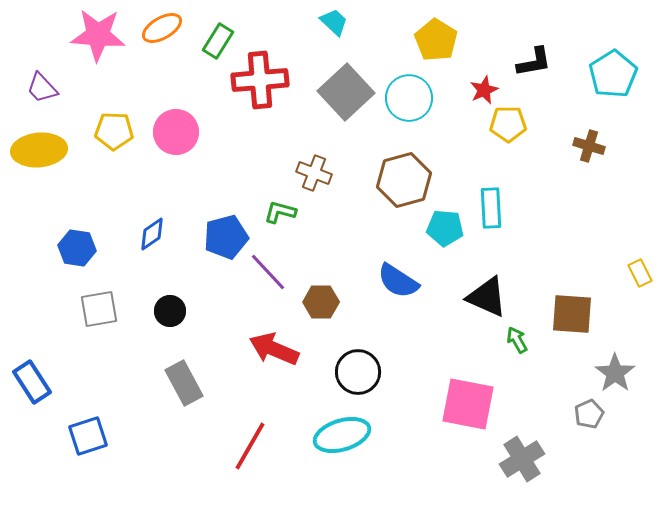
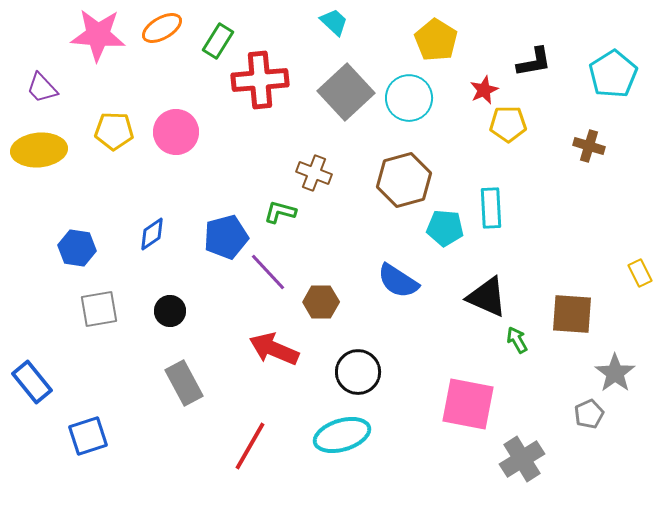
blue rectangle at (32, 382): rotated 6 degrees counterclockwise
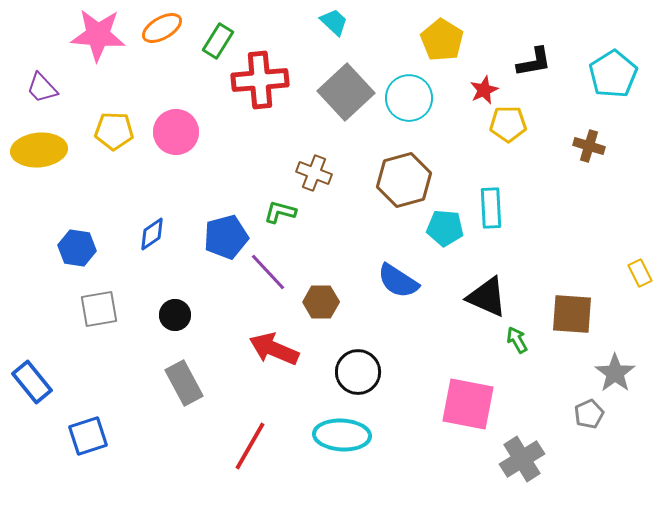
yellow pentagon at (436, 40): moved 6 px right
black circle at (170, 311): moved 5 px right, 4 px down
cyan ellipse at (342, 435): rotated 20 degrees clockwise
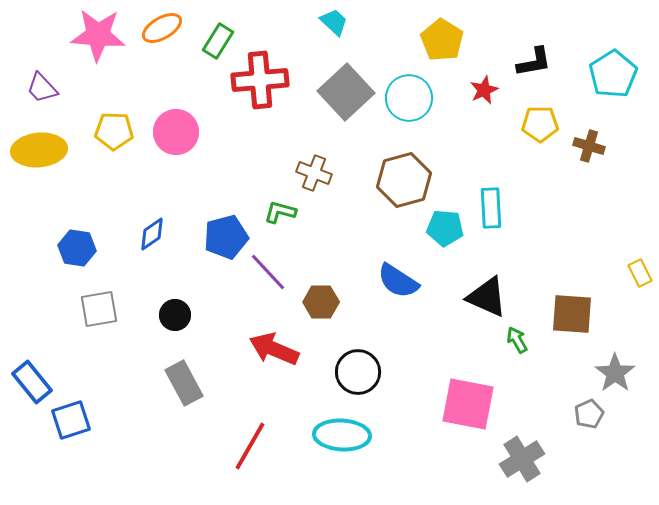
yellow pentagon at (508, 124): moved 32 px right
blue square at (88, 436): moved 17 px left, 16 px up
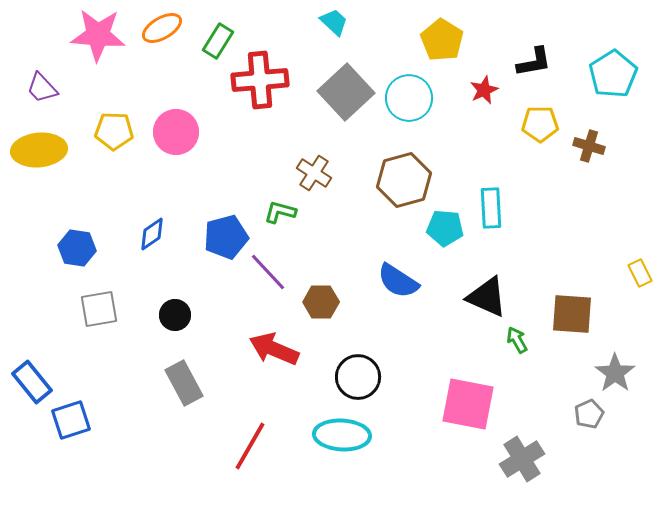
brown cross at (314, 173): rotated 12 degrees clockwise
black circle at (358, 372): moved 5 px down
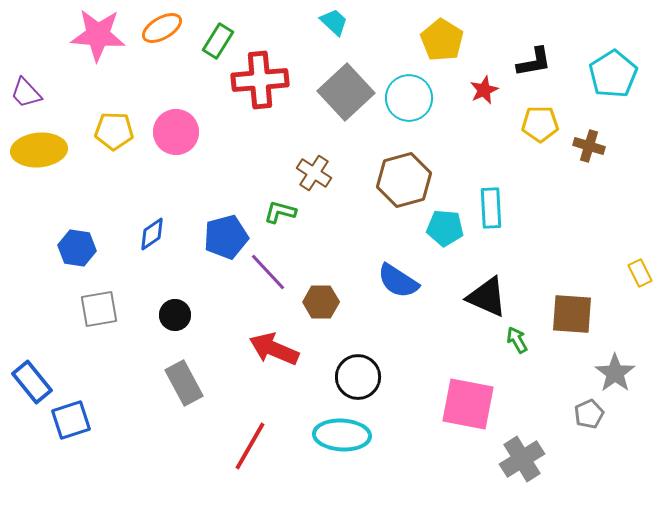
purple trapezoid at (42, 88): moved 16 px left, 5 px down
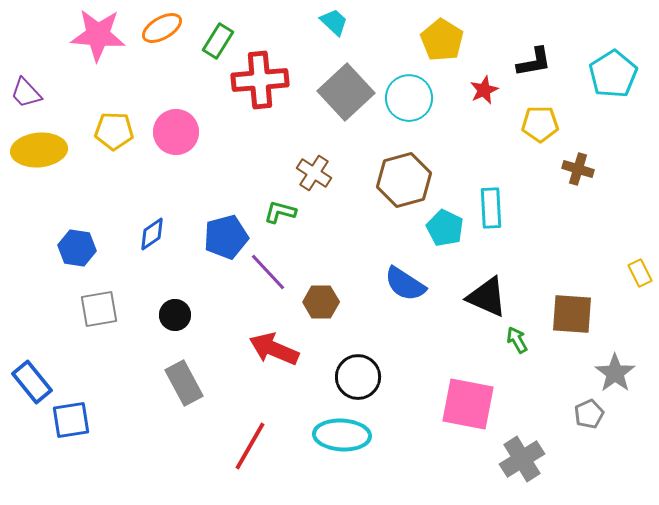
brown cross at (589, 146): moved 11 px left, 23 px down
cyan pentagon at (445, 228): rotated 21 degrees clockwise
blue semicircle at (398, 281): moved 7 px right, 3 px down
blue square at (71, 420): rotated 9 degrees clockwise
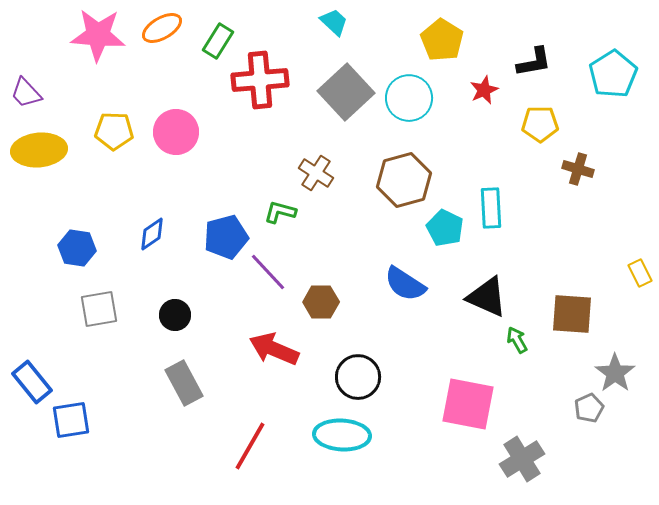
brown cross at (314, 173): moved 2 px right
gray pentagon at (589, 414): moved 6 px up
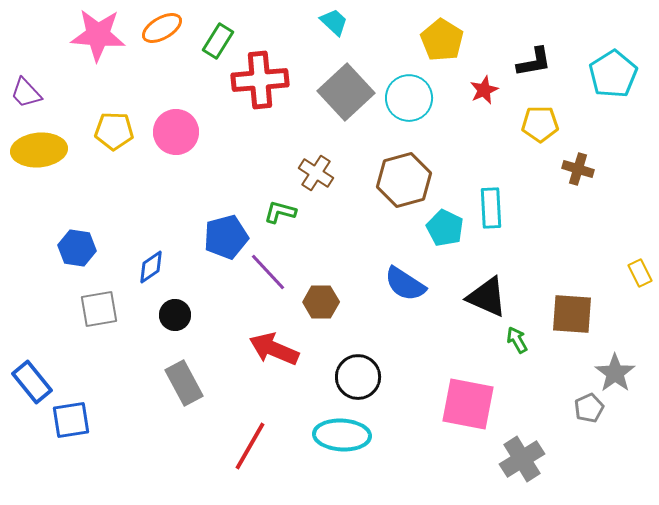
blue diamond at (152, 234): moved 1 px left, 33 px down
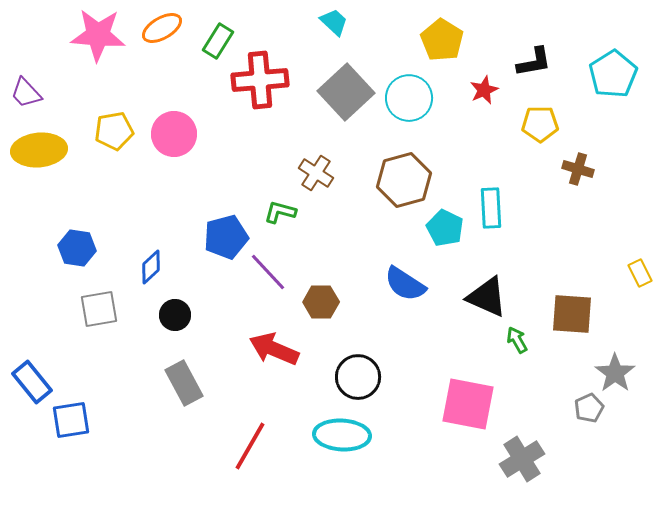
yellow pentagon at (114, 131): rotated 12 degrees counterclockwise
pink circle at (176, 132): moved 2 px left, 2 px down
blue diamond at (151, 267): rotated 8 degrees counterclockwise
